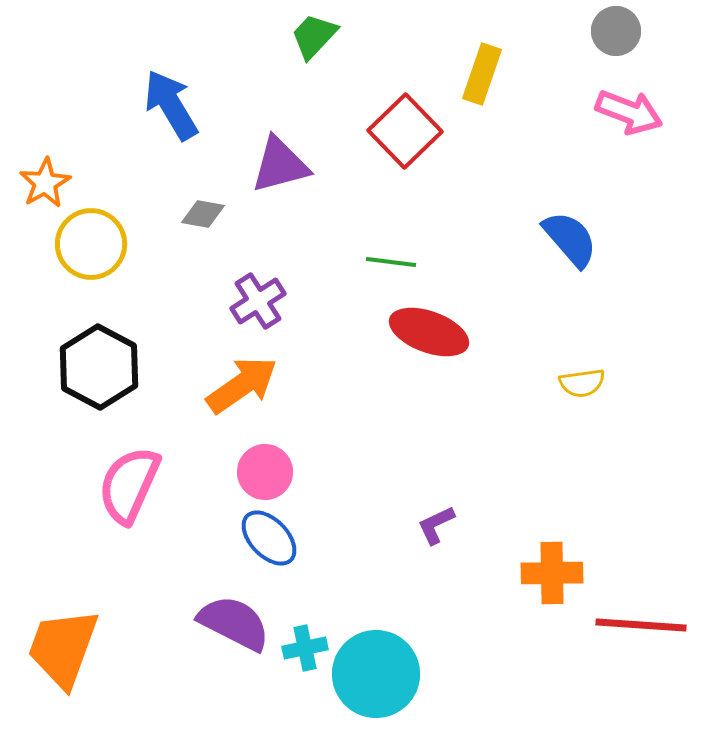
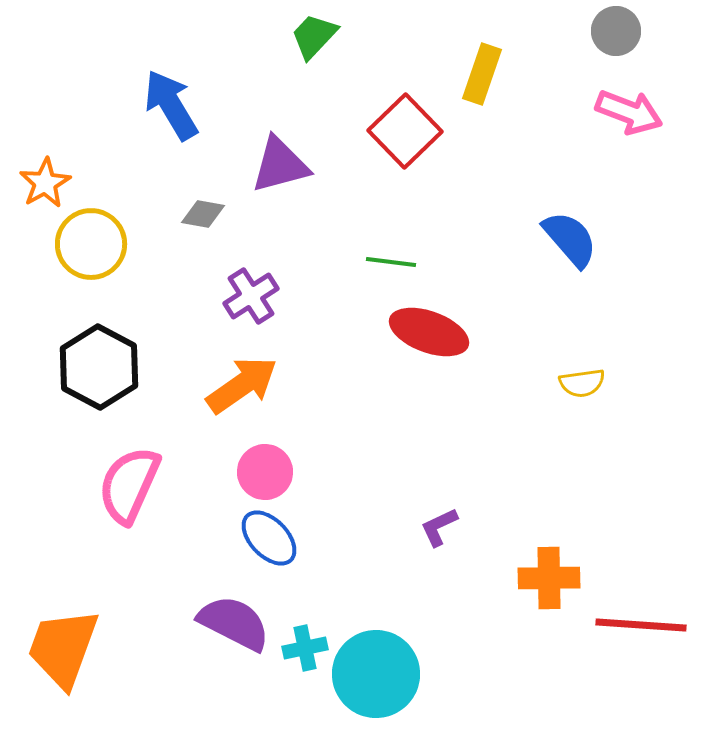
purple cross: moved 7 px left, 5 px up
purple L-shape: moved 3 px right, 2 px down
orange cross: moved 3 px left, 5 px down
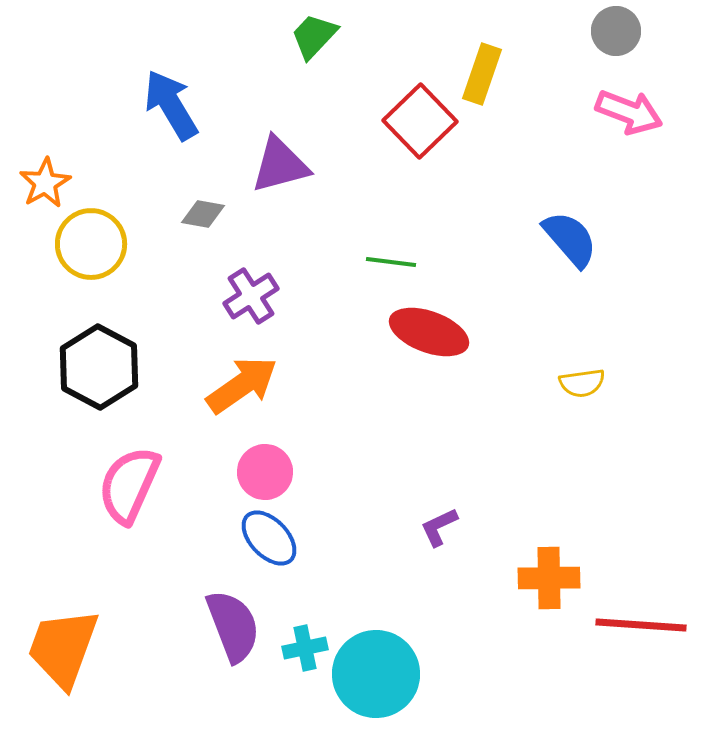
red square: moved 15 px right, 10 px up
purple semicircle: moved 1 px left, 3 px down; rotated 42 degrees clockwise
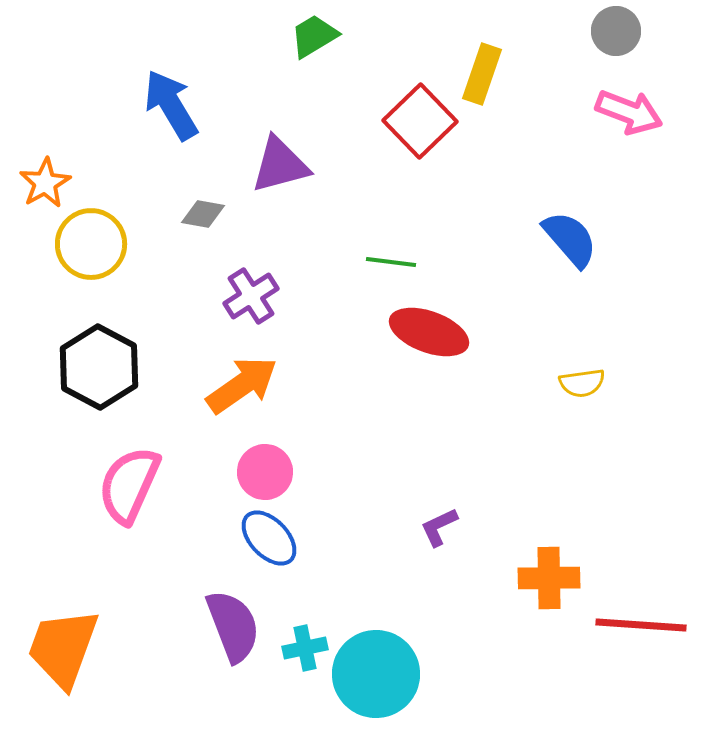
green trapezoid: rotated 16 degrees clockwise
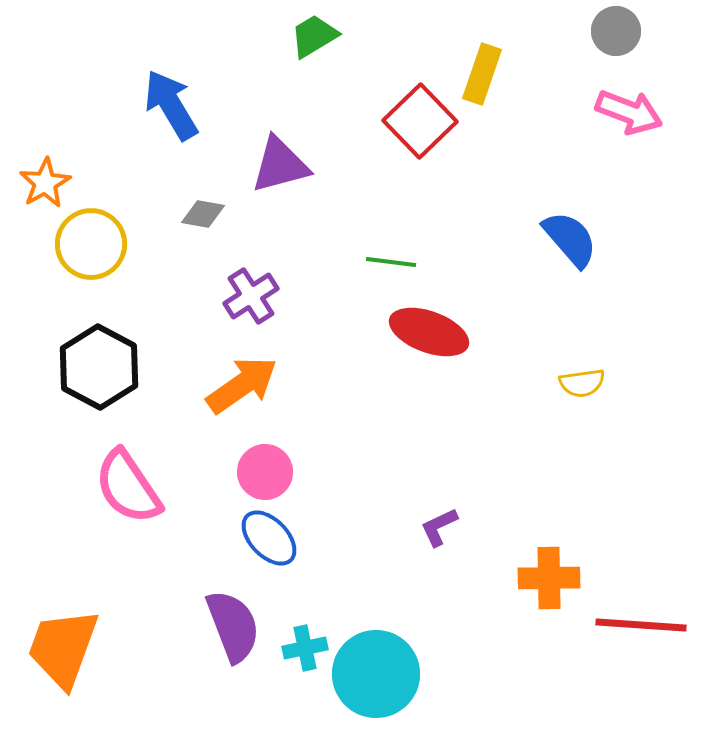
pink semicircle: moved 1 px left, 2 px down; rotated 58 degrees counterclockwise
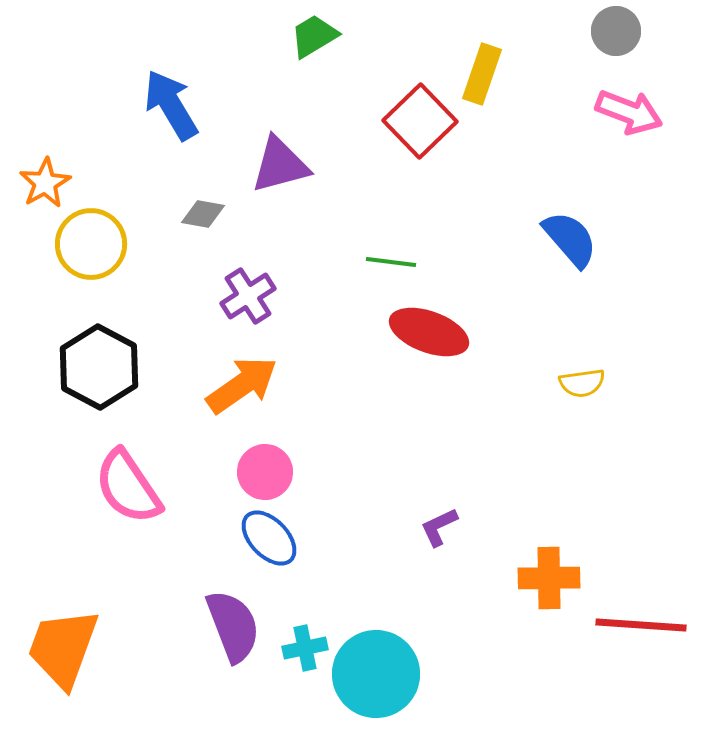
purple cross: moved 3 px left
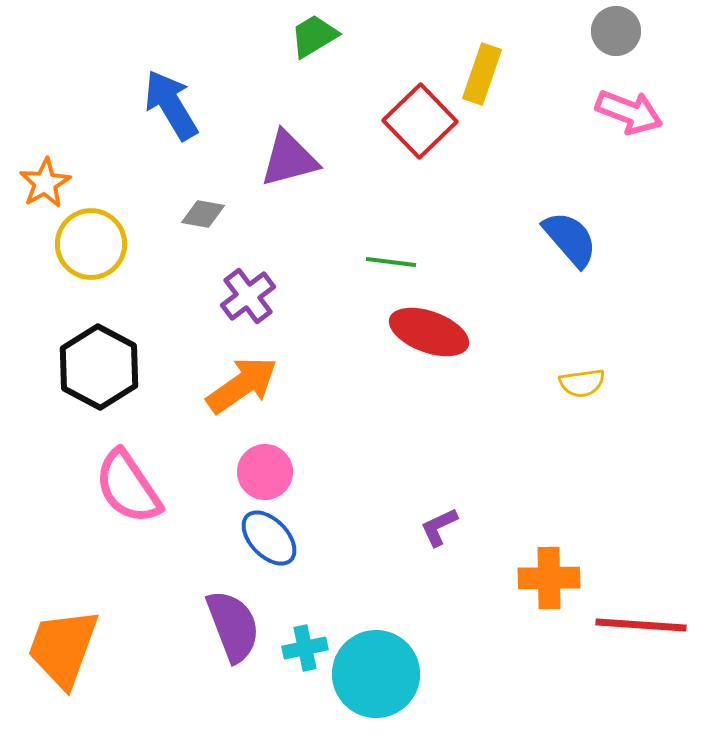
purple triangle: moved 9 px right, 6 px up
purple cross: rotated 4 degrees counterclockwise
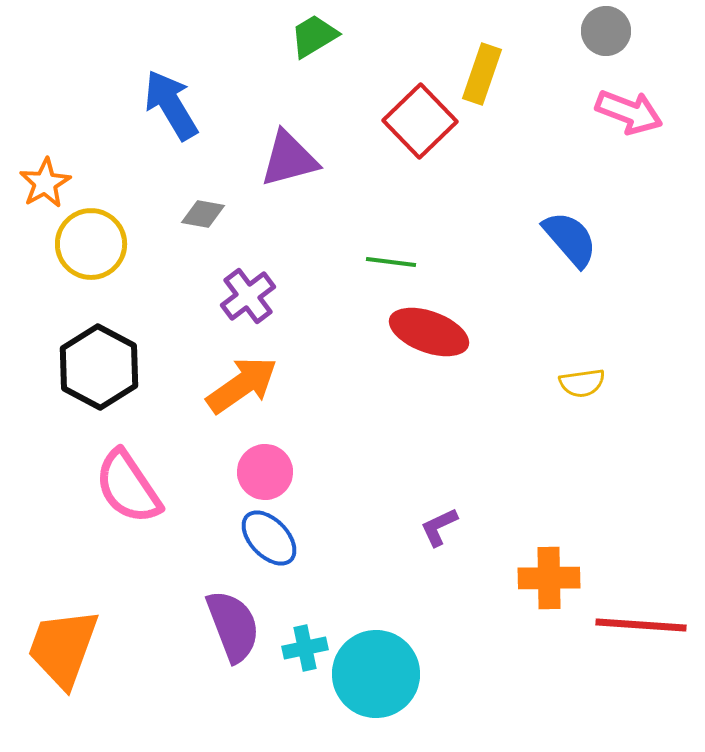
gray circle: moved 10 px left
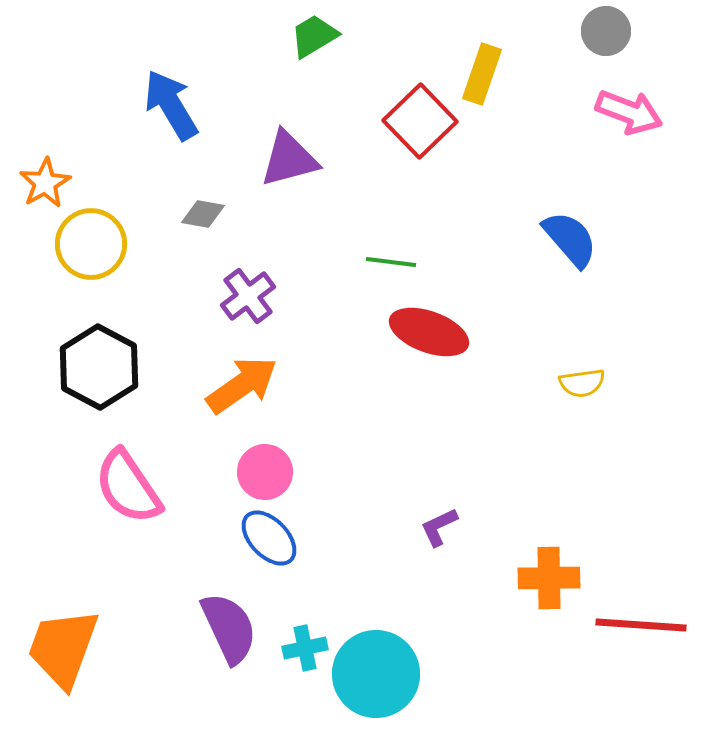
purple semicircle: moved 4 px left, 2 px down; rotated 4 degrees counterclockwise
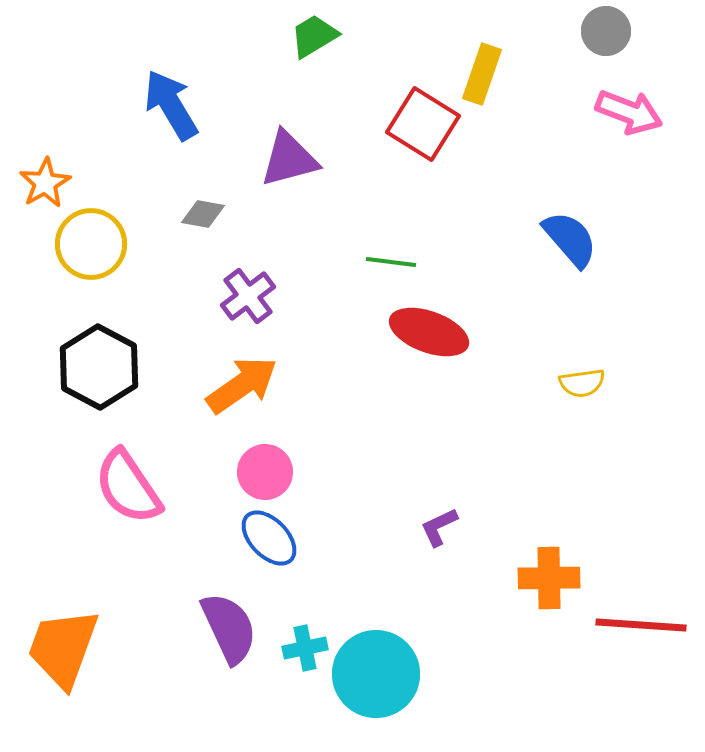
red square: moved 3 px right, 3 px down; rotated 14 degrees counterclockwise
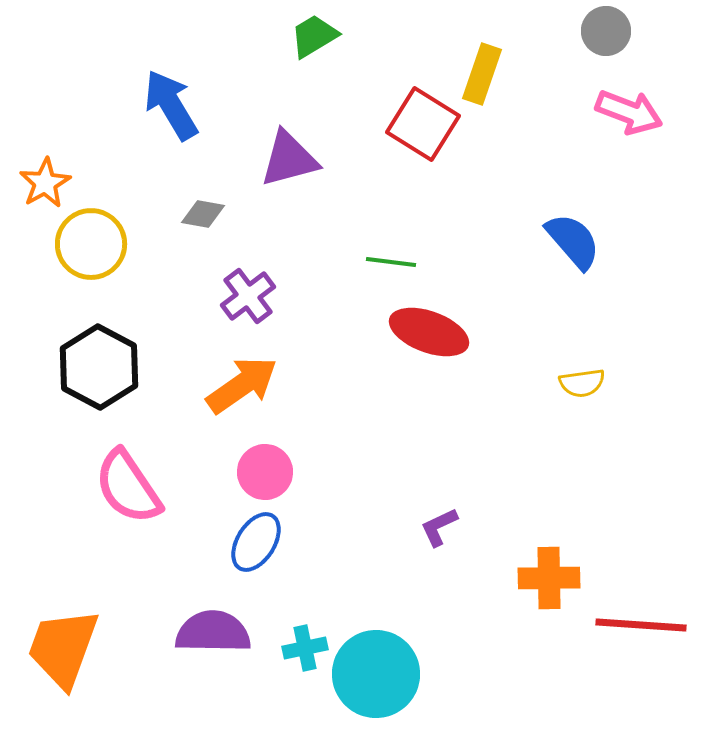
blue semicircle: moved 3 px right, 2 px down
blue ellipse: moved 13 px left, 4 px down; rotated 76 degrees clockwise
purple semicircle: moved 16 px left, 4 px down; rotated 64 degrees counterclockwise
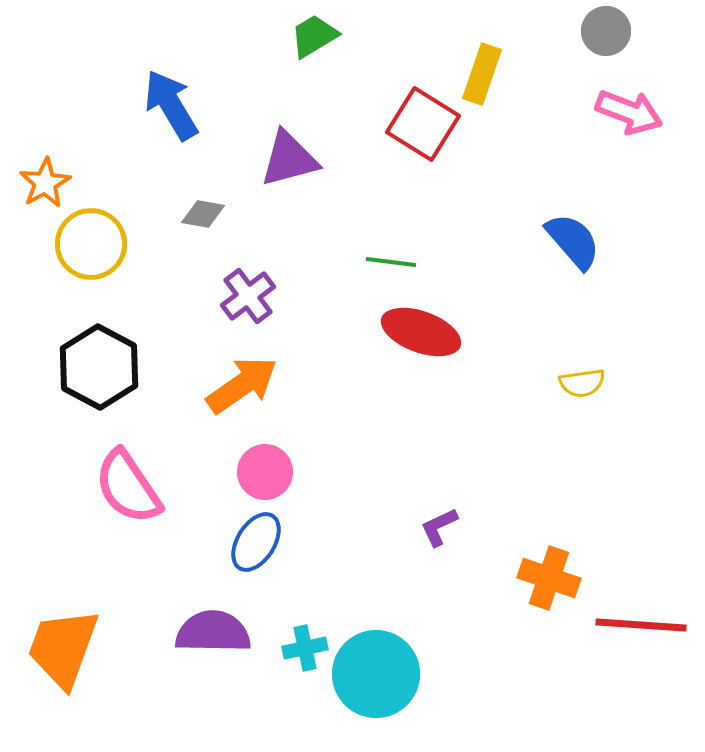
red ellipse: moved 8 px left
orange cross: rotated 20 degrees clockwise
